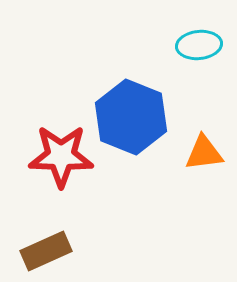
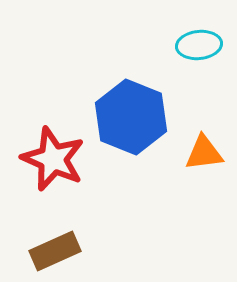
red star: moved 8 px left, 3 px down; rotated 22 degrees clockwise
brown rectangle: moved 9 px right
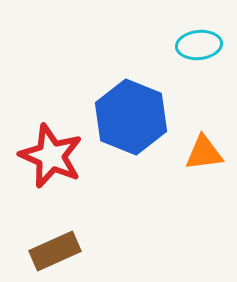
red star: moved 2 px left, 3 px up
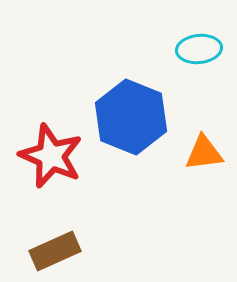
cyan ellipse: moved 4 px down
